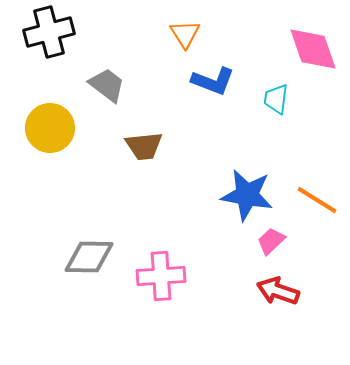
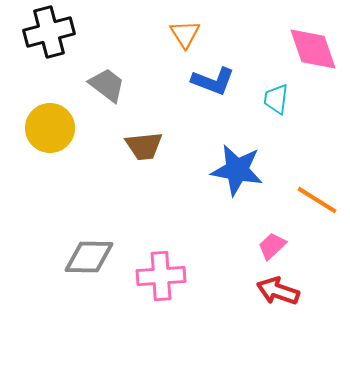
blue star: moved 10 px left, 25 px up
pink trapezoid: moved 1 px right, 5 px down
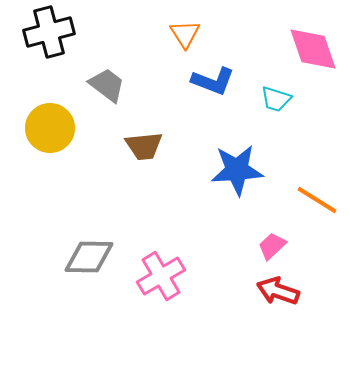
cyan trapezoid: rotated 80 degrees counterclockwise
blue star: rotated 14 degrees counterclockwise
pink cross: rotated 27 degrees counterclockwise
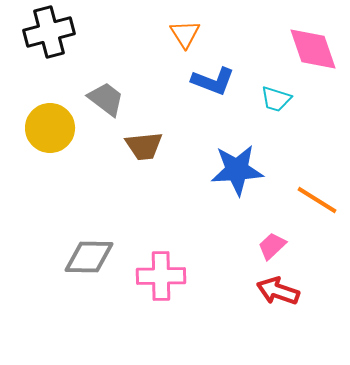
gray trapezoid: moved 1 px left, 14 px down
pink cross: rotated 30 degrees clockwise
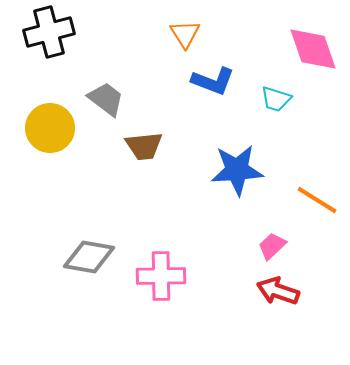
gray diamond: rotated 9 degrees clockwise
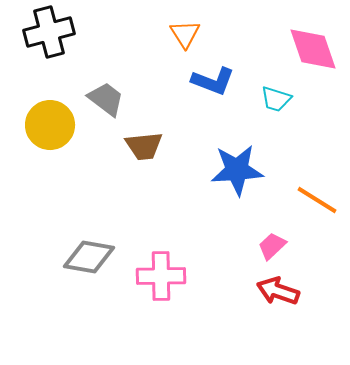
yellow circle: moved 3 px up
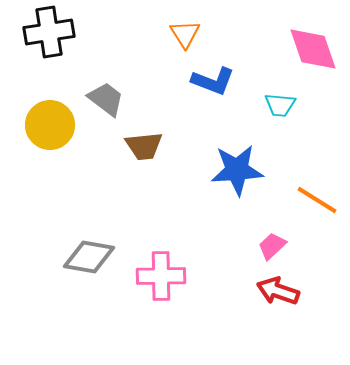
black cross: rotated 6 degrees clockwise
cyan trapezoid: moved 4 px right, 6 px down; rotated 12 degrees counterclockwise
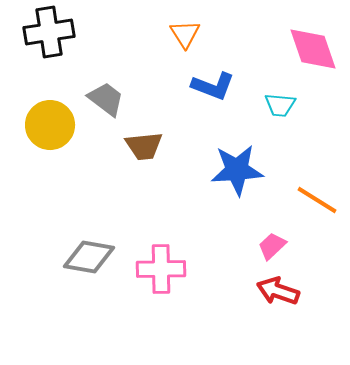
blue L-shape: moved 5 px down
pink cross: moved 7 px up
